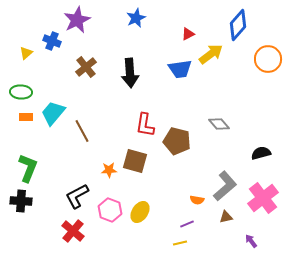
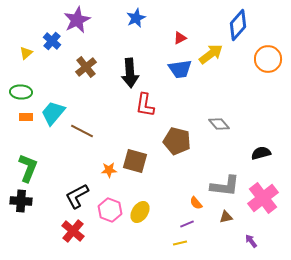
red triangle: moved 8 px left, 4 px down
blue cross: rotated 18 degrees clockwise
red L-shape: moved 20 px up
brown line: rotated 35 degrees counterclockwise
gray L-shape: rotated 48 degrees clockwise
orange semicircle: moved 1 px left, 3 px down; rotated 40 degrees clockwise
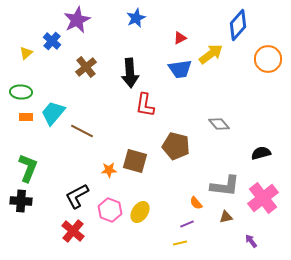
brown pentagon: moved 1 px left, 5 px down
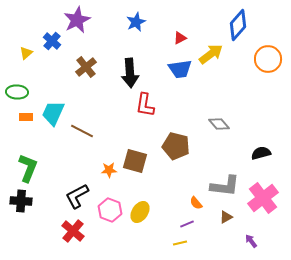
blue star: moved 4 px down
green ellipse: moved 4 px left
cyan trapezoid: rotated 16 degrees counterclockwise
brown triangle: rotated 16 degrees counterclockwise
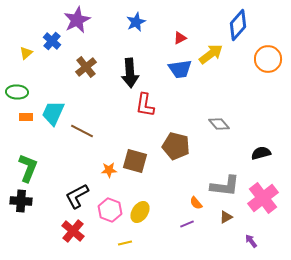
yellow line: moved 55 px left
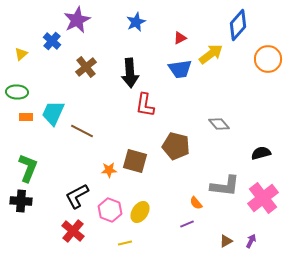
yellow triangle: moved 5 px left, 1 px down
brown triangle: moved 24 px down
purple arrow: rotated 64 degrees clockwise
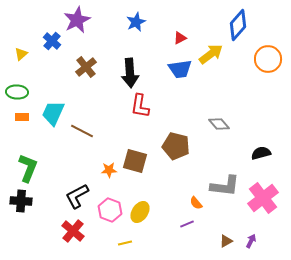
red L-shape: moved 5 px left, 1 px down
orange rectangle: moved 4 px left
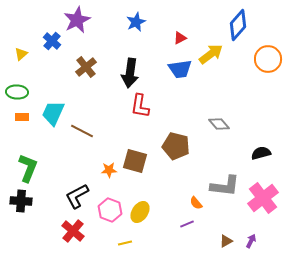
black arrow: rotated 12 degrees clockwise
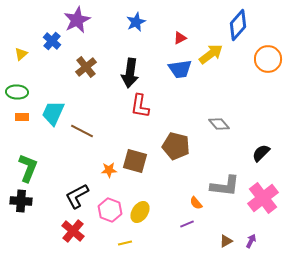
black semicircle: rotated 30 degrees counterclockwise
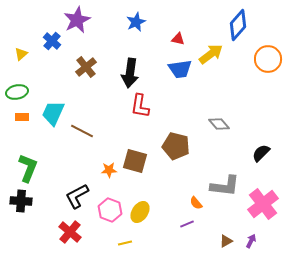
red triangle: moved 2 px left, 1 px down; rotated 40 degrees clockwise
green ellipse: rotated 15 degrees counterclockwise
pink cross: moved 6 px down
red cross: moved 3 px left, 1 px down
